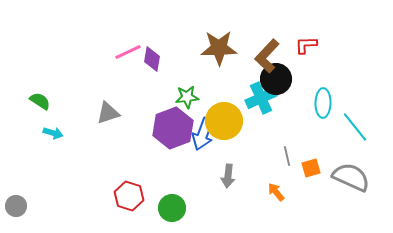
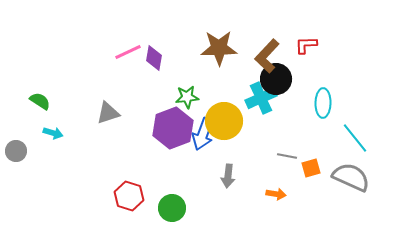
purple diamond: moved 2 px right, 1 px up
cyan line: moved 11 px down
gray line: rotated 66 degrees counterclockwise
orange arrow: moved 2 px down; rotated 138 degrees clockwise
gray circle: moved 55 px up
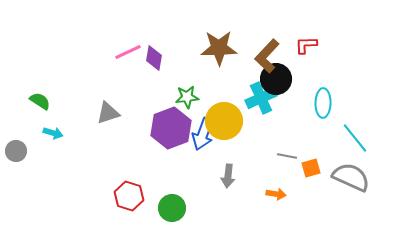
purple hexagon: moved 2 px left
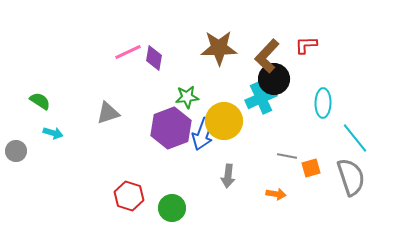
black circle: moved 2 px left
gray semicircle: rotated 48 degrees clockwise
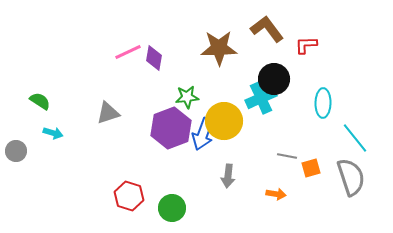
brown L-shape: moved 27 px up; rotated 100 degrees clockwise
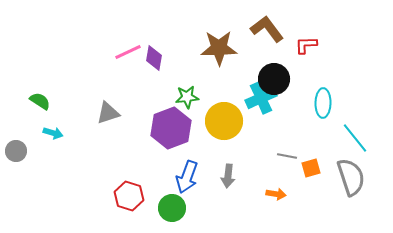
blue arrow: moved 16 px left, 43 px down
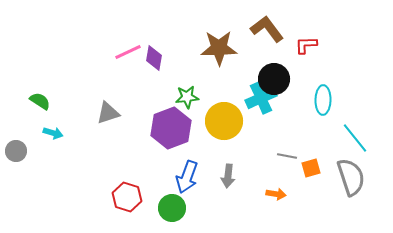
cyan ellipse: moved 3 px up
red hexagon: moved 2 px left, 1 px down
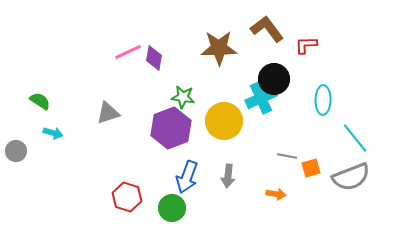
green star: moved 4 px left; rotated 15 degrees clockwise
gray semicircle: rotated 87 degrees clockwise
